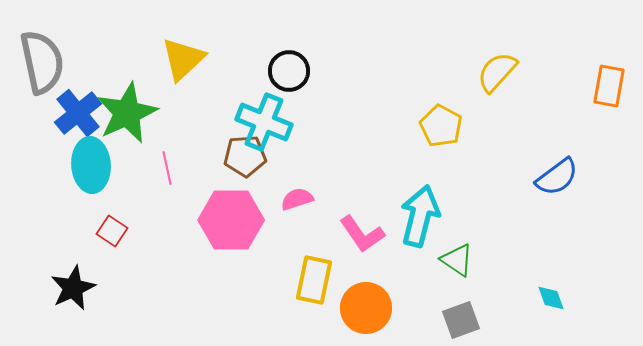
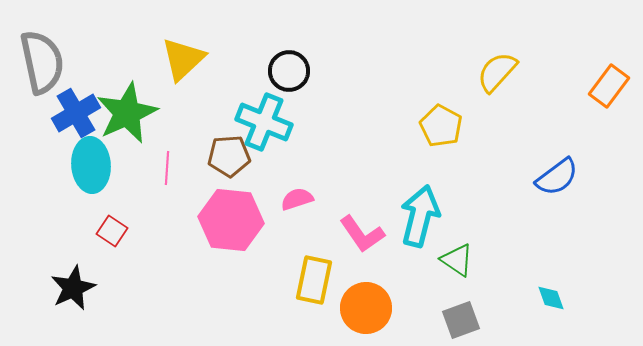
orange rectangle: rotated 27 degrees clockwise
blue cross: moved 2 px left; rotated 9 degrees clockwise
brown pentagon: moved 16 px left
pink line: rotated 16 degrees clockwise
pink hexagon: rotated 6 degrees clockwise
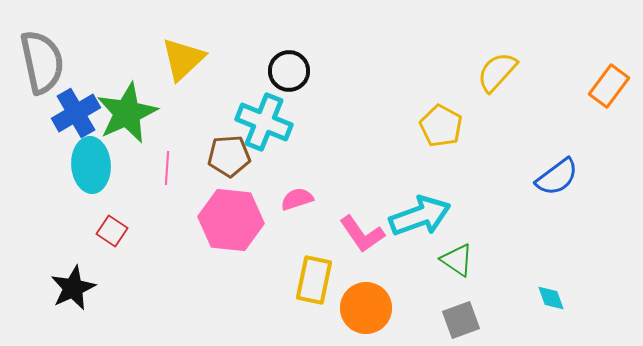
cyan arrow: rotated 56 degrees clockwise
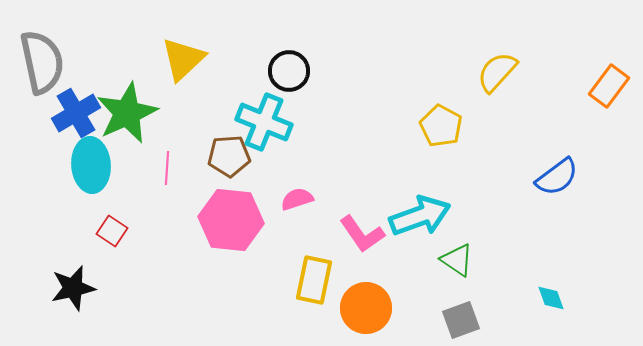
black star: rotated 12 degrees clockwise
